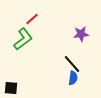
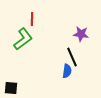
red line: rotated 48 degrees counterclockwise
purple star: rotated 14 degrees clockwise
black line: moved 7 px up; rotated 18 degrees clockwise
blue semicircle: moved 6 px left, 7 px up
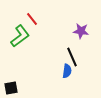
red line: rotated 40 degrees counterclockwise
purple star: moved 3 px up
green L-shape: moved 3 px left, 3 px up
black square: rotated 16 degrees counterclockwise
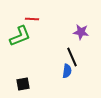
red line: rotated 48 degrees counterclockwise
purple star: moved 1 px down
green L-shape: rotated 15 degrees clockwise
black square: moved 12 px right, 4 px up
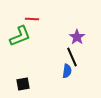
purple star: moved 4 px left, 5 px down; rotated 28 degrees clockwise
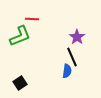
black square: moved 3 px left, 1 px up; rotated 24 degrees counterclockwise
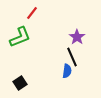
red line: moved 6 px up; rotated 56 degrees counterclockwise
green L-shape: moved 1 px down
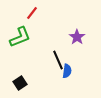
black line: moved 14 px left, 3 px down
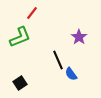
purple star: moved 2 px right
blue semicircle: moved 4 px right, 3 px down; rotated 136 degrees clockwise
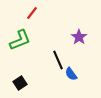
green L-shape: moved 3 px down
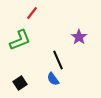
blue semicircle: moved 18 px left, 5 px down
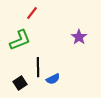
black line: moved 20 px left, 7 px down; rotated 24 degrees clockwise
blue semicircle: rotated 80 degrees counterclockwise
